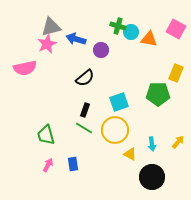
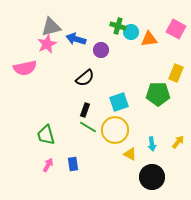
orange triangle: rotated 18 degrees counterclockwise
green line: moved 4 px right, 1 px up
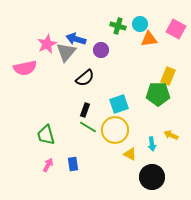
gray triangle: moved 15 px right, 25 px down; rotated 35 degrees counterclockwise
cyan circle: moved 9 px right, 8 px up
yellow rectangle: moved 8 px left, 3 px down
cyan square: moved 2 px down
yellow arrow: moved 7 px left, 7 px up; rotated 104 degrees counterclockwise
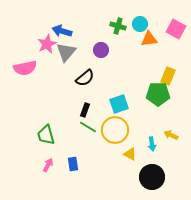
blue arrow: moved 14 px left, 8 px up
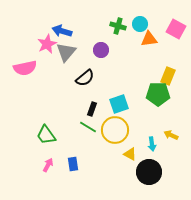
black rectangle: moved 7 px right, 1 px up
green trapezoid: rotated 20 degrees counterclockwise
black circle: moved 3 px left, 5 px up
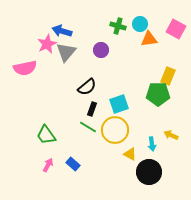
black semicircle: moved 2 px right, 9 px down
blue rectangle: rotated 40 degrees counterclockwise
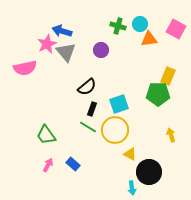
gray triangle: rotated 20 degrees counterclockwise
yellow arrow: rotated 48 degrees clockwise
cyan arrow: moved 20 px left, 44 px down
